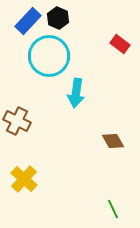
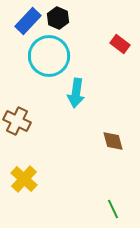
brown diamond: rotated 15 degrees clockwise
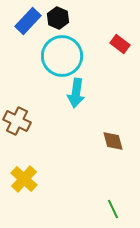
cyan circle: moved 13 px right
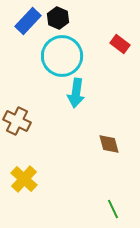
brown diamond: moved 4 px left, 3 px down
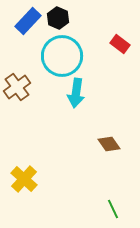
brown cross: moved 34 px up; rotated 28 degrees clockwise
brown diamond: rotated 20 degrees counterclockwise
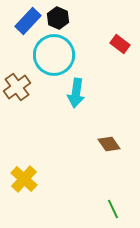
cyan circle: moved 8 px left, 1 px up
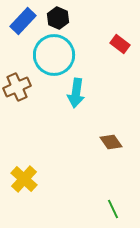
blue rectangle: moved 5 px left
brown cross: rotated 12 degrees clockwise
brown diamond: moved 2 px right, 2 px up
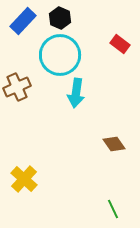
black hexagon: moved 2 px right
cyan circle: moved 6 px right
brown diamond: moved 3 px right, 2 px down
